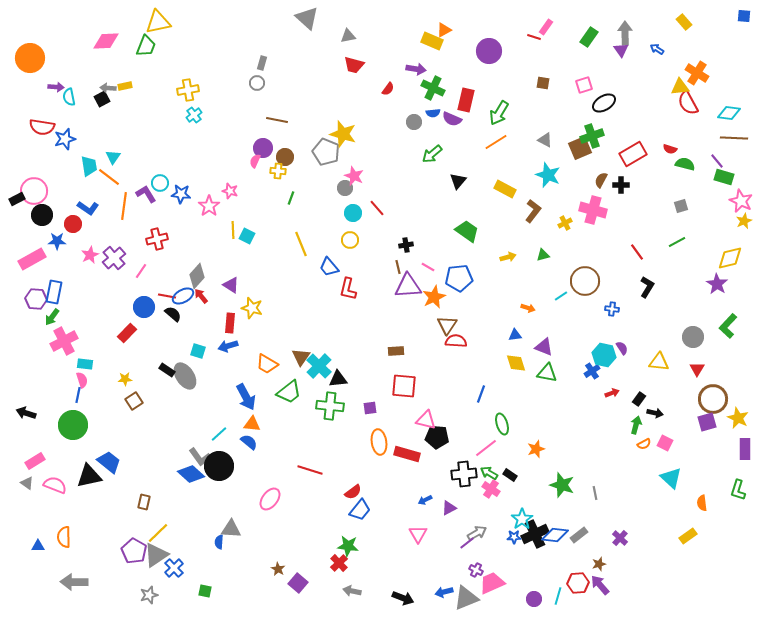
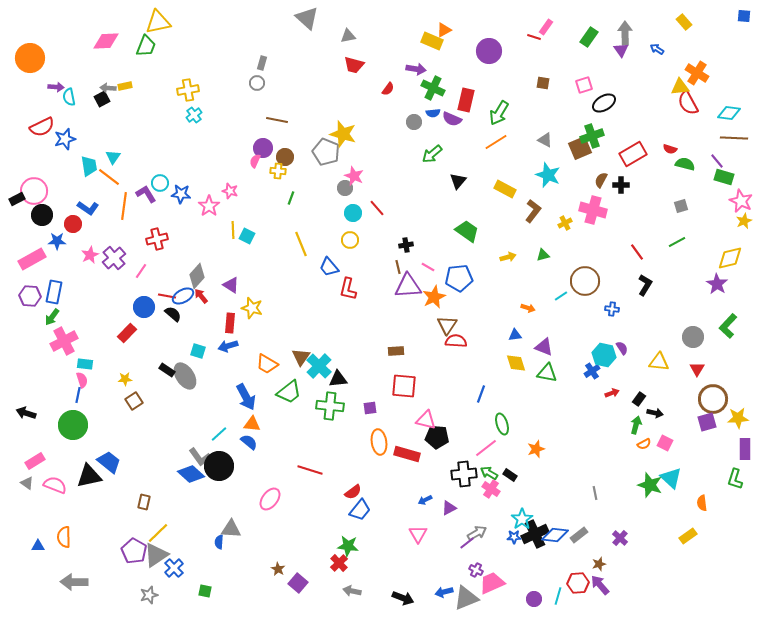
red semicircle at (42, 127): rotated 35 degrees counterclockwise
black L-shape at (647, 287): moved 2 px left, 2 px up
purple hexagon at (36, 299): moved 6 px left, 3 px up
yellow star at (738, 418): rotated 30 degrees counterclockwise
green star at (562, 485): moved 88 px right
green L-shape at (738, 490): moved 3 px left, 11 px up
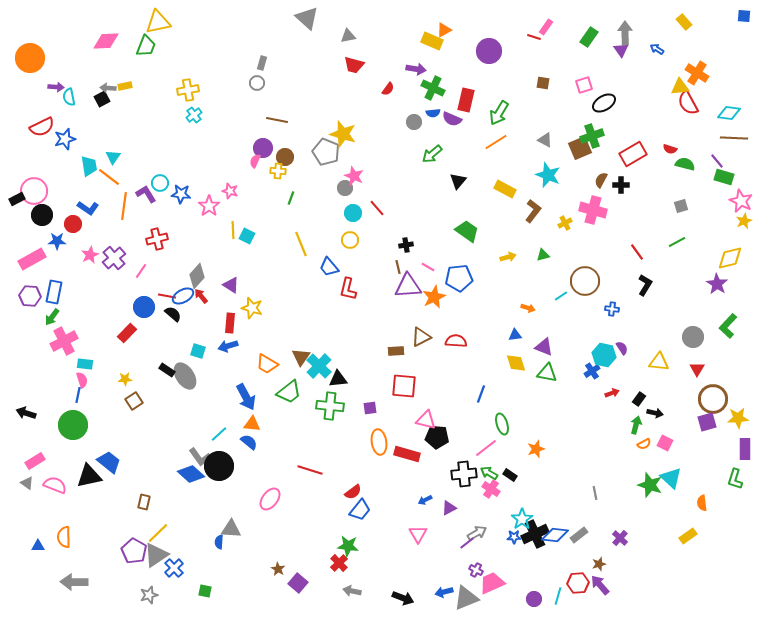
brown triangle at (447, 325): moved 26 px left, 12 px down; rotated 30 degrees clockwise
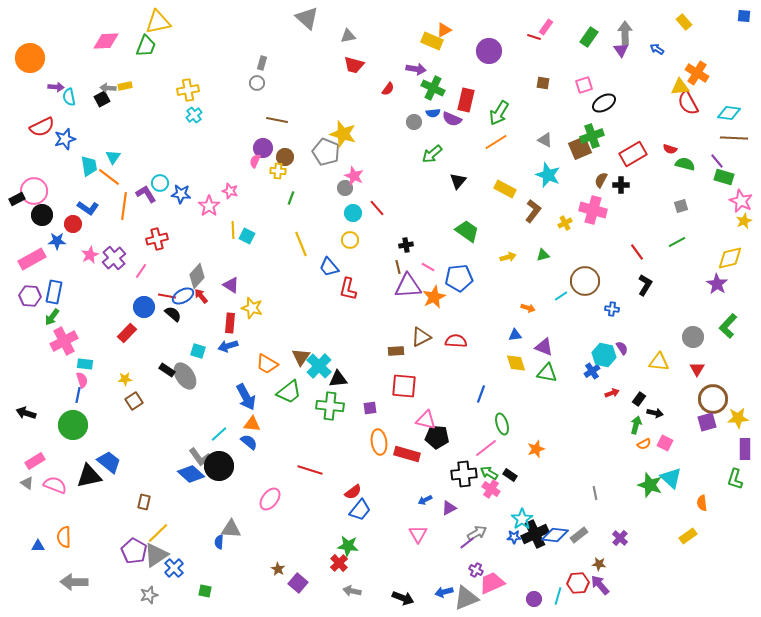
brown star at (599, 564): rotated 24 degrees clockwise
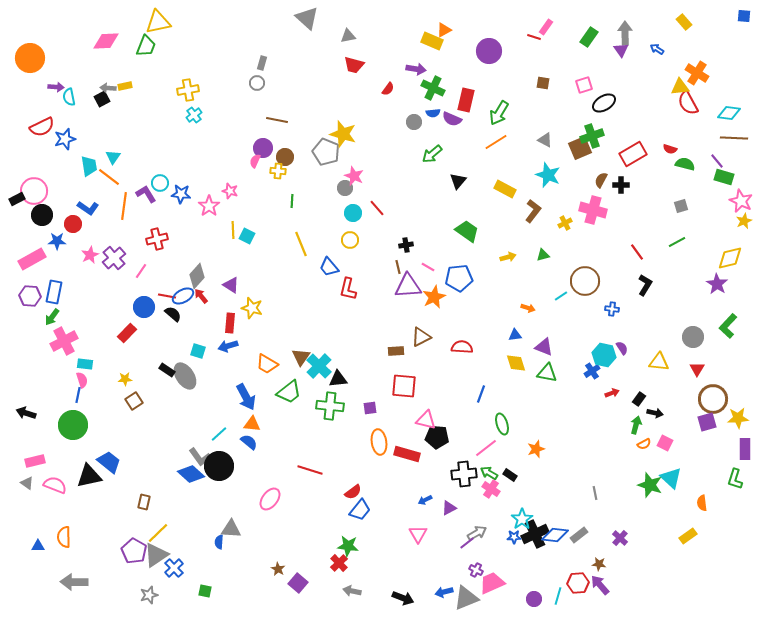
green line at (291, 198): moved 1 px right, 3 px down; rotated 16 degrees counterclockwise
red semicircle at (456, 341): moved 6 px right, 6 px down
pink rectangle at (35, 461): rotated 18 degrees clockwise
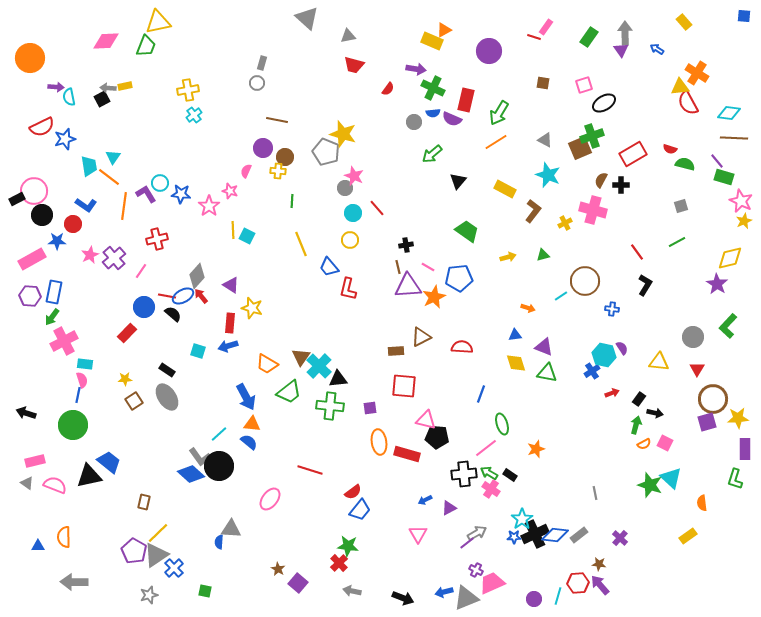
pink semicircle at (255, 161): moved 9 px left, 10 px down
blue L-shape at (88, 208): moved 2 px left, 3 px up
gray ellipse at (185, 376): moved 18 px left, 21 px down
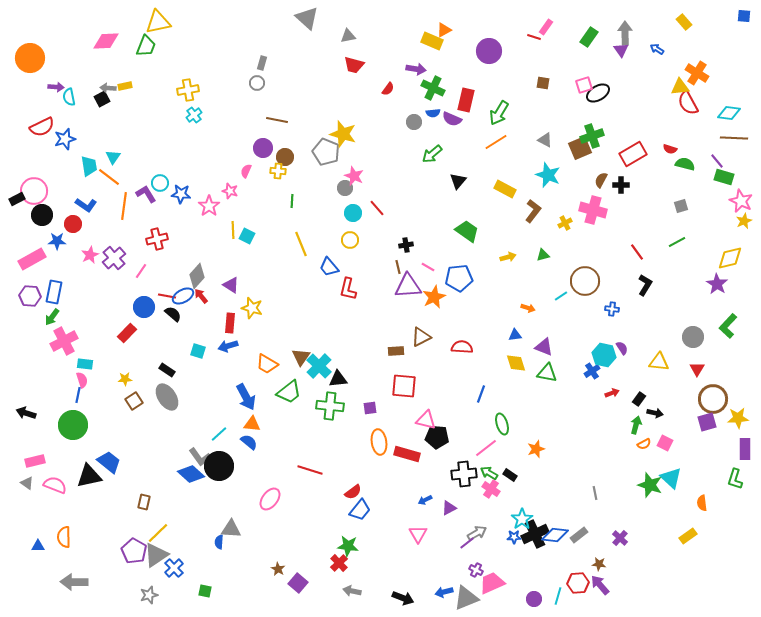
black ellipse at (604, 103): moved 6 px left, 10 px up
